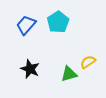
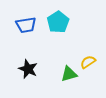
blue trapezoid: rotated 140 degrees counterclockwise
black star: moved 2 px left
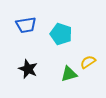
cyan pentagon: moved 3 px right, 12 px down; rotated 20 degrees counterclockwise
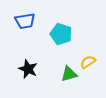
blue trapezoid: moved 1 px left, 4 px up
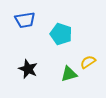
blue trapezoid: moved 1 px up
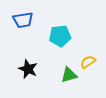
blue trapezoid: moved 2 px left
cyan pentagon: moved 1 px left, 2 px down; rotated 25 degrees counterclockwise
green triangle: moved 1 px down
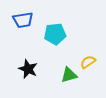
cyan pentagon: moved 5 px left, 2 px up
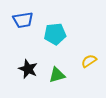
yellow semicircle: moved 1 px right, 1 px up
green triangle: moved 12 px left
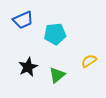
blue trapezoid: rotated 15 degrees counterclockwise
black star: moved 2 px up; rotated 24 degrees clockwise
green triangle: rotated 24 degrees counterclockwise
